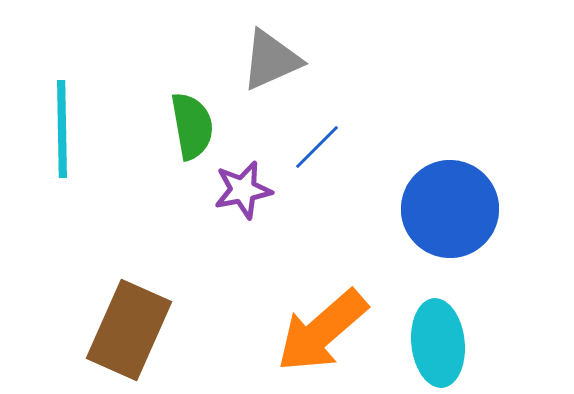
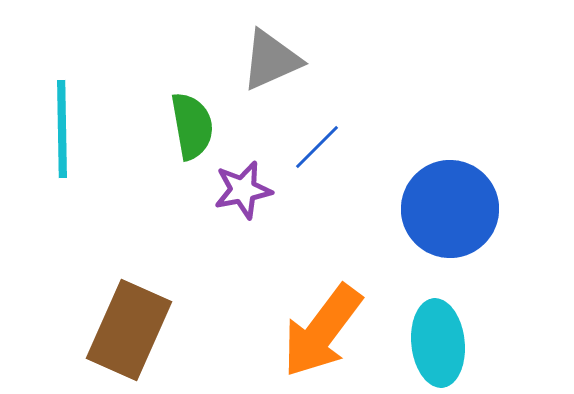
orange arrow: rotated 12 degrees counterclockwise
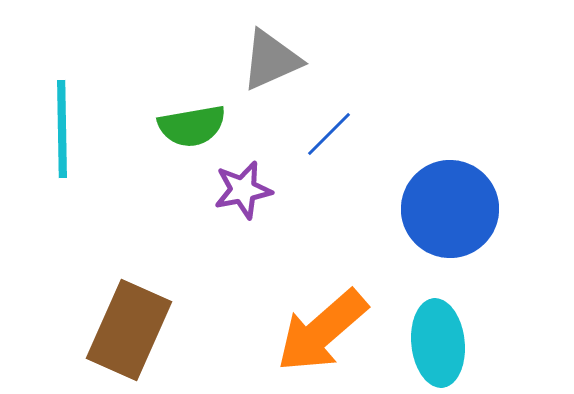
green semicircle: rotated 90 degrees clockwise
blue line: moved 12 px right, 13 px up
orange arrow: rotated 12 degrees clockwise
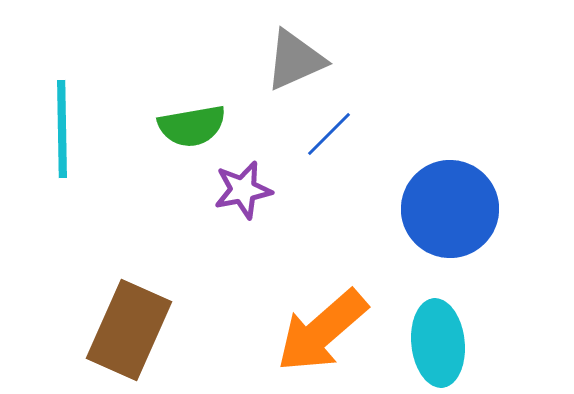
gray triangle: moved 24 px right
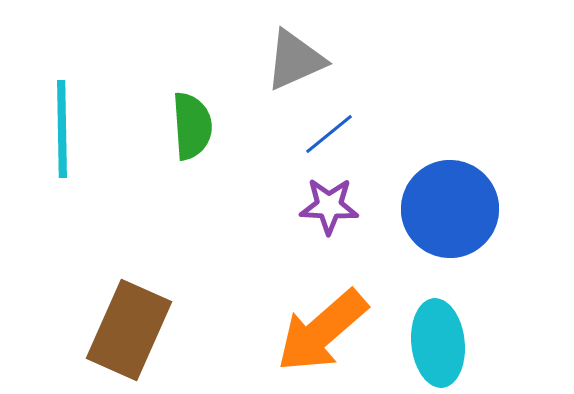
green semicircle: rotated 84 degrees counterclockwise
blue line: rotated 6 degrees clockwise
purple star: moved 86 px right, 16 px down; rotated 14 degrees clockwise
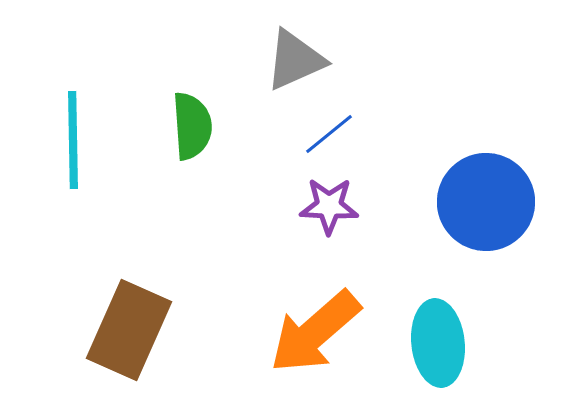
cyan line: moved 11 px right, 11 px down
blue circle: moved 36 px right, 7 px up
orange arrow: moved 7 px left, 1 px down
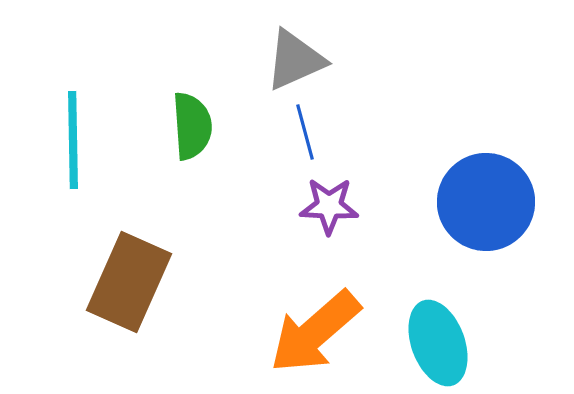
blue line: moved 24 px left, 2 px up; rotated 66 degrees counterclockwise
brown rectangle: moved 48 px up
cyan ellipse: rotated 14 degrees counterclockwise
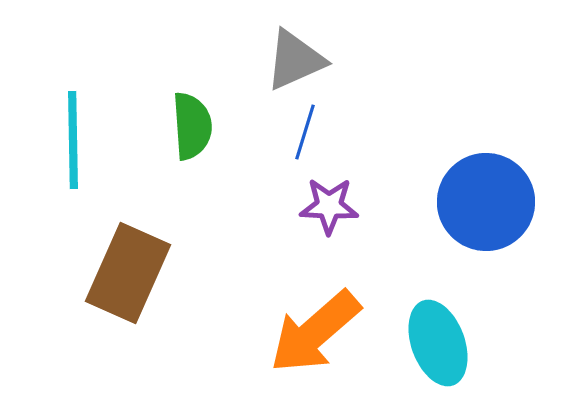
blue line: rotated 32 degrees clockwise
brown rectangle: moved 1 px left, 9 px up
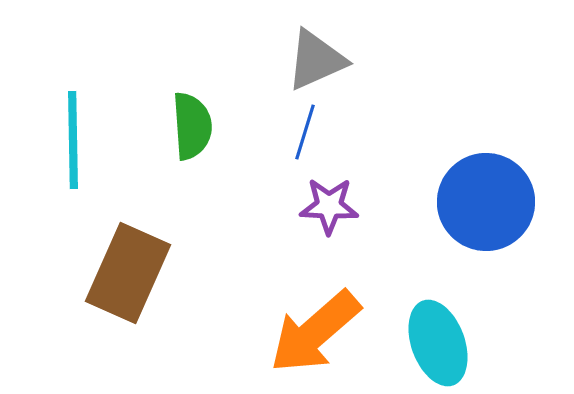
gray triangle: moved 21 px right
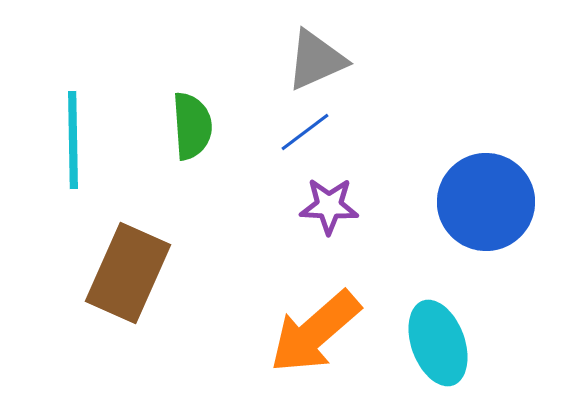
blue line: rotated 36 degrees clockwise
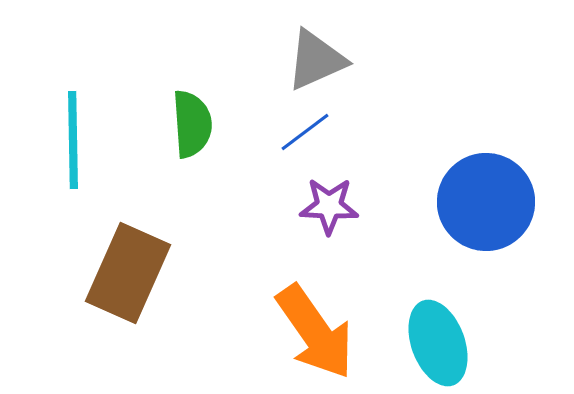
green semicircle: moved 2 px up
orange arrow: rotated 84 degrees counterclockwise
